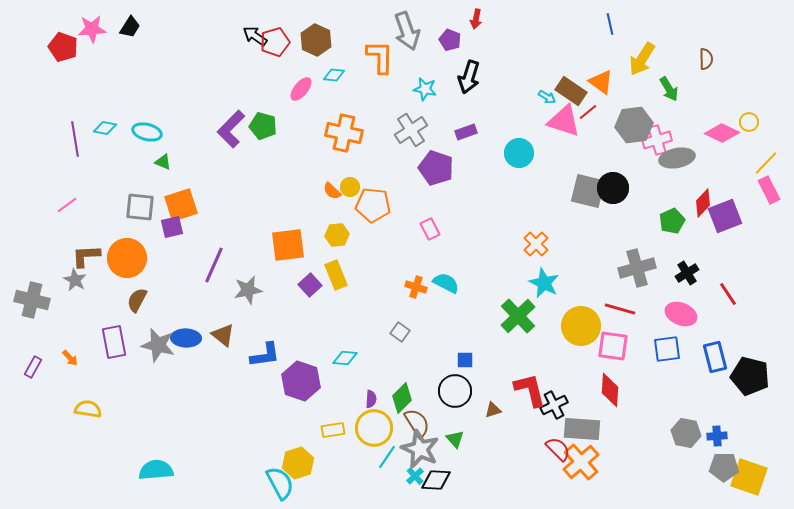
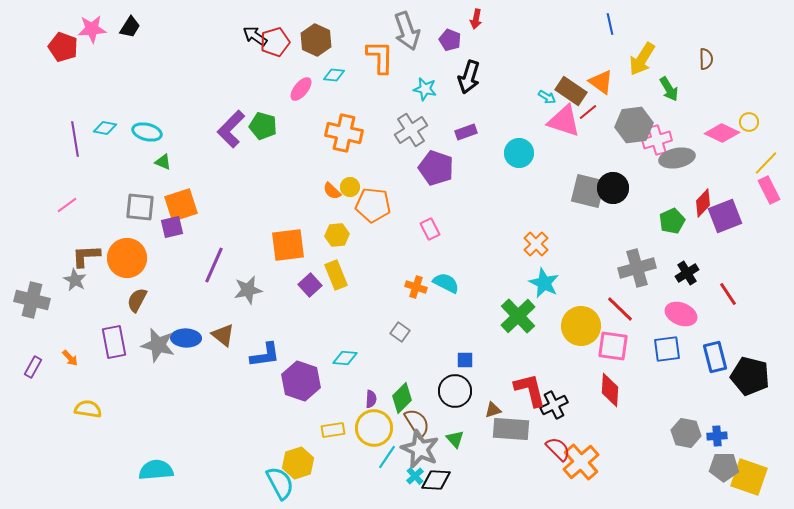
red line at (620, 309): rotated 28 degrees clockwise
gray rectangle at (582, 429): moved 71 px left
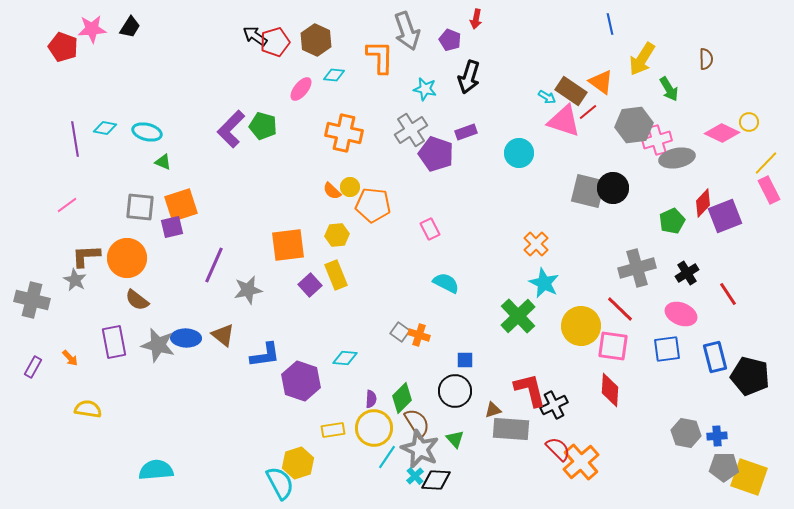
purple pentagon at (436, 168): moved 14 px up
orange cross at (416, 287): moved 3 px right, 48 px down
brown semicircle at (137, 300): rotated 80 degrees counterclockwise
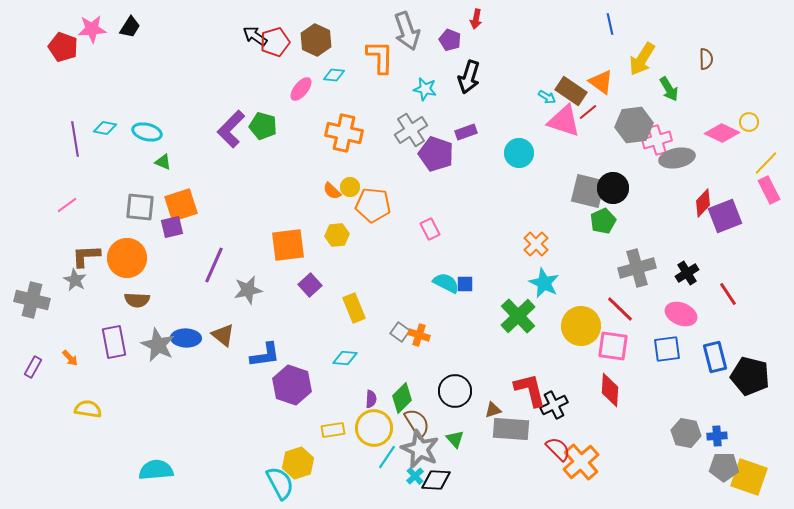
green pentagon at (672, 221): moved 69 px left
yellow rectangle at (336, 275): moved 18 px right, 33 px down
brown semicircle at (137, 300): rotated 35 degrees counterclockwise
gray star at (158, 345): rotated 12 degrees clockwise
blue square at (465, 360): moved 76 px up
purple hexagon at (301, 381): moved 9 px left, 4 px down
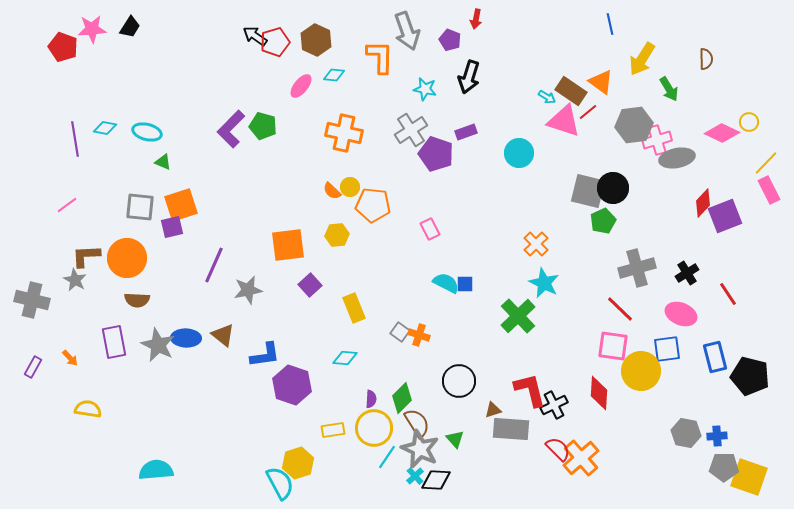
pink ellipse at (301, 89): moved 3 px up
yellow circle at (581, 326): moved 60 px right, 45 px down
red diamond at (610, 390): moved 11 px left, 3 px down
black circle at (455, 391): moved 4 px right, 10 px up
orange cross at (581, 462): moved 4 px up
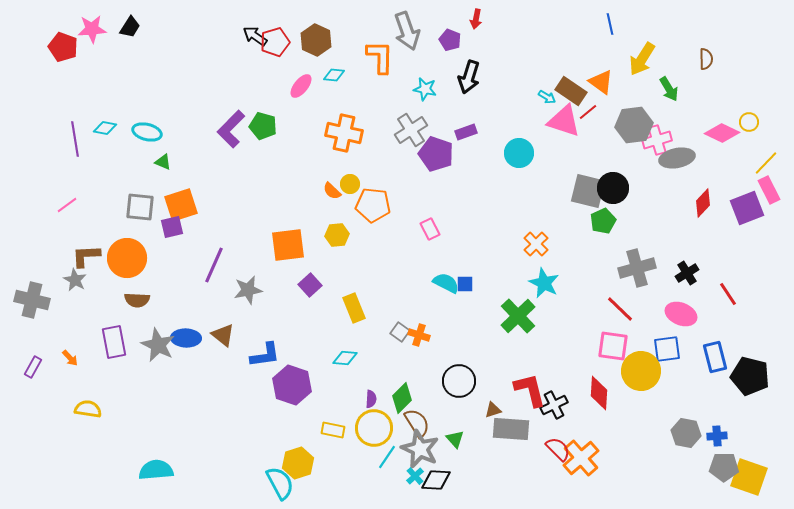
yellow circle at (350, 187): moved 3 px up
purple square at (725, 216): moved 22 px right, 8 px up
yellow rectangle at (333, 430): rotated 20 degrees clockwise
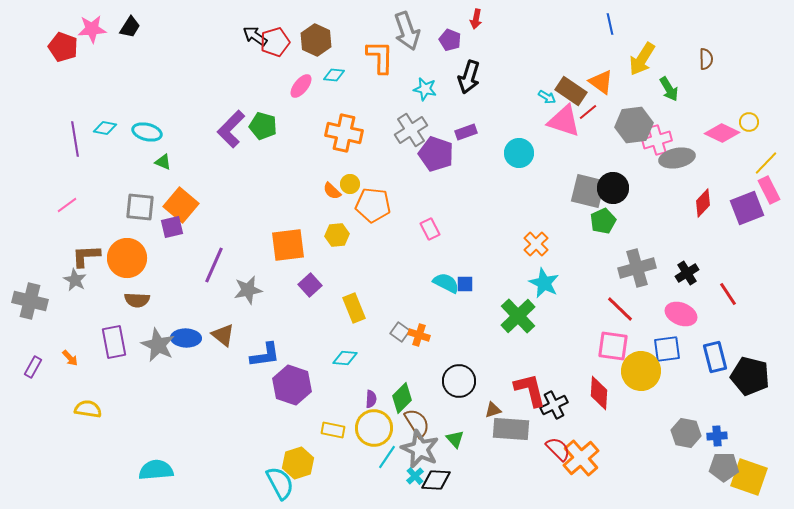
orange square at (181, 205): rotated 32 degrees counterclockwise
gray cross at (32, 300): moved 2 px left, 1 px down
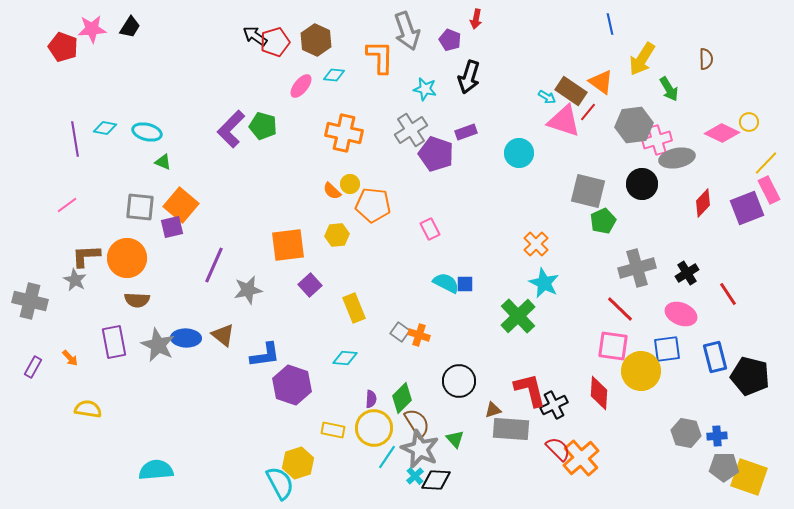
red line at (588, 112): rotated 12 degrees counterclockwise
black circle at (613, 188): moved 29 px right, 4 px up
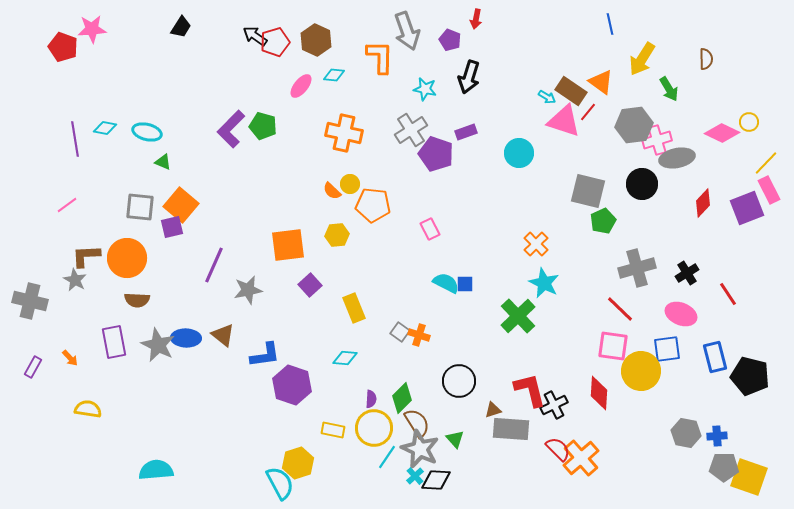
black trapezoid at (130, 27): moved 51 px right
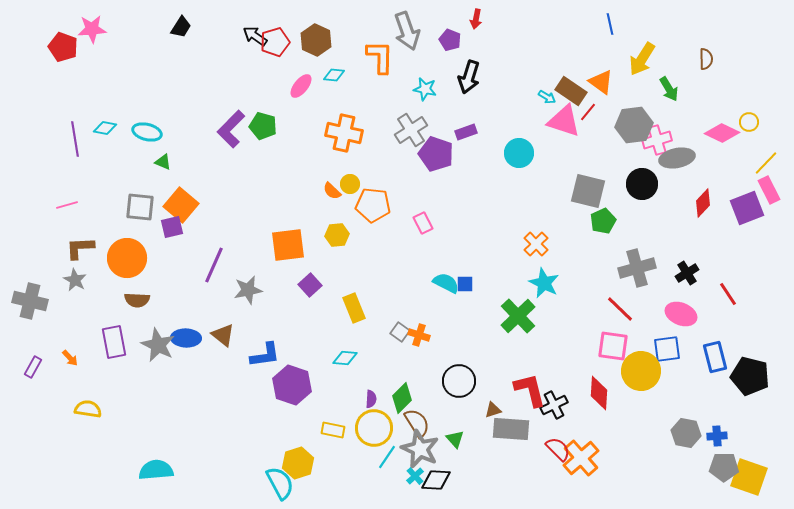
pink line at (67, 205): rotated 20 degrees clockwise
pink rectangle at (430, 229): moved 7 px left, 6 px up
brown L-shape at (86, 256): moved 6 px left, 8 px up
